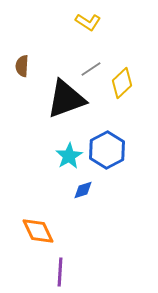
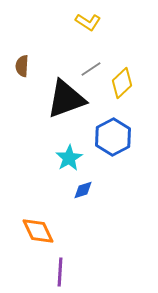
blue hexagon: moved 6 px right, 13 px up
cyan star: moved 2 px down
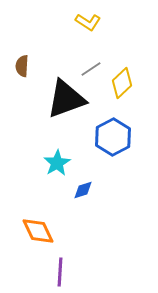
cyan star: moved 12 px left, 5 px down
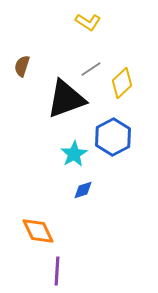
brown semicircle: rotated 15 degrees clockwise
cyan star: moved 17 px right, 9 px up
purple line: moved 3 px left, 1 px up
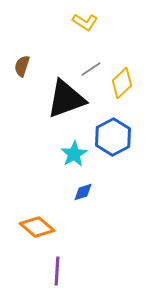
yellow L-shape: moved 3 px left
blue diamond: moved 2 px down
orange diamond: moved 1 px left, 4 px up; rotated 24 degrees counterclockwise
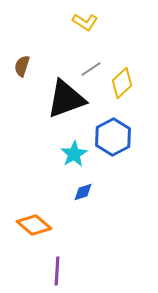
orange diamond: moved 3 px left, 2 px up
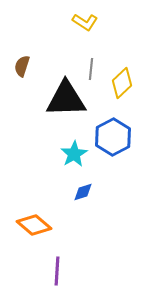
gray line: rotated 50 degrees counterclockwise
black triangle: rotated 18 degrees clockwise
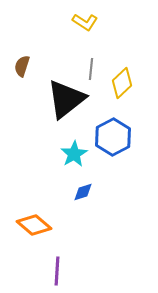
black triangle: rotated 36 degrees counterclockwise
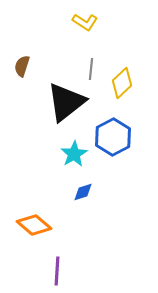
black triangle: moved 3 px down
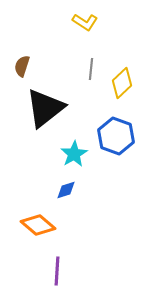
black triangle: moved 21 px left, 6 px down
blue hexagon: moved 3 px right, 1 px up; rotated 12 degrees counterclockwise
blue diamond: moved 17 px left, 2 px up
orange diamond: moved 4 px right
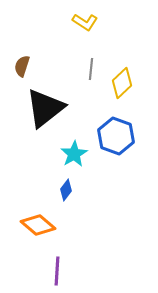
blue diamond: rotated 35 degrees counterclockwise
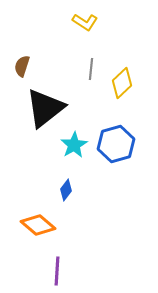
blue hexagon: moved 8 px down; rotated 24 degrees clockwise
cyan star: moved 9 px up
